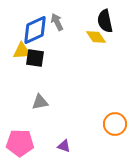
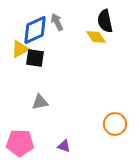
yellow triangle: moved 2 px left, 2 px up; rotated 24 degrees counterclockwise
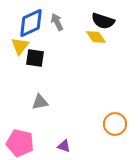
black semicircle: moved 2 px left; rotated 60 degrees counterclockwise
blue diamond: moved 4 px left, 7 px up
yellow triangle: moved 3 px up; rotated 24 degrees counterclockwise
pink pentagon: rotated 12 degrees clockwise
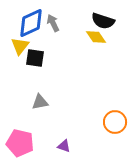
gray arrow: moved 4 px left, 1 px down
orange circle: moved 2 px up
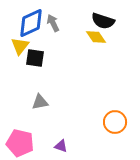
purple triangle: moved 3 px left
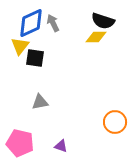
yellow diamond: rotated 55 degrees counterclockwise
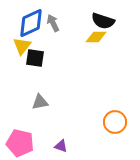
yellow triangle: moved 2 px right
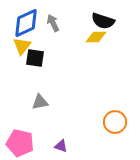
blue diamond: moved 5 px left
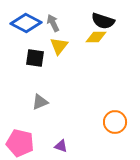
blue diamond: rotated 52 degrees clockwise
yellow triangle: moved 37 px right
gray triangle: rotated 12 degrees counterclockwise
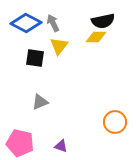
black semicircle: rotated 30 degrees counterclockwise
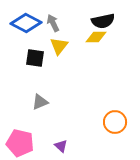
purple triangle: rotated 24 degrees clockwise
